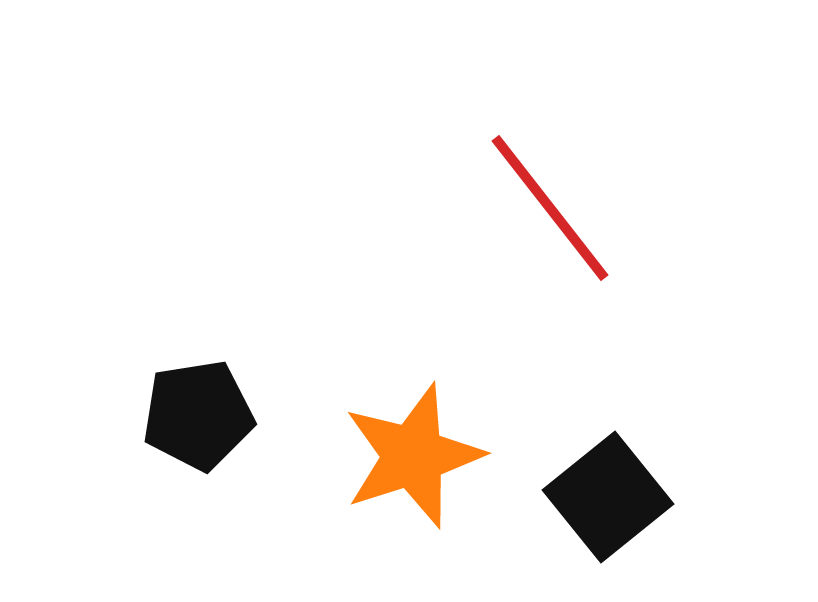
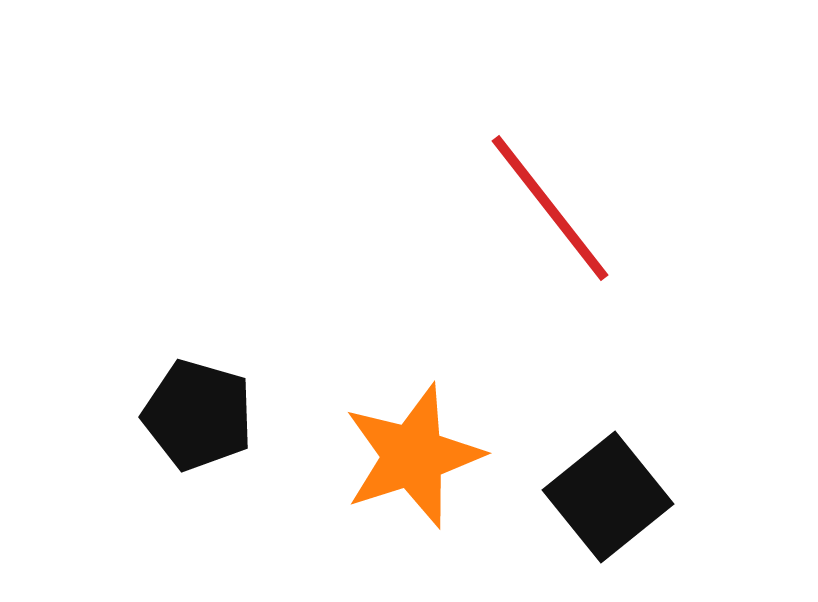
black pentagon: rotated 25 degrees clockwise
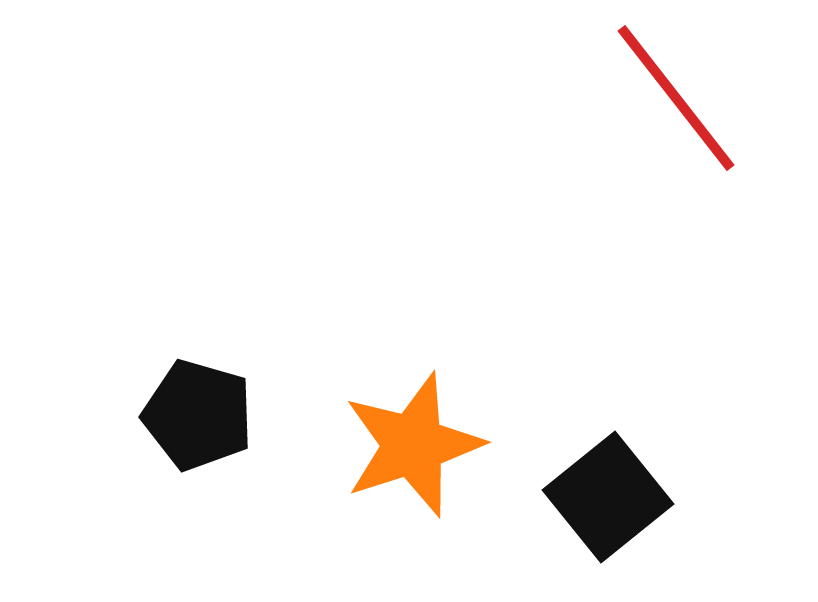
red line: moved 126 px right, 110 px up
orange star: moved 11 px up
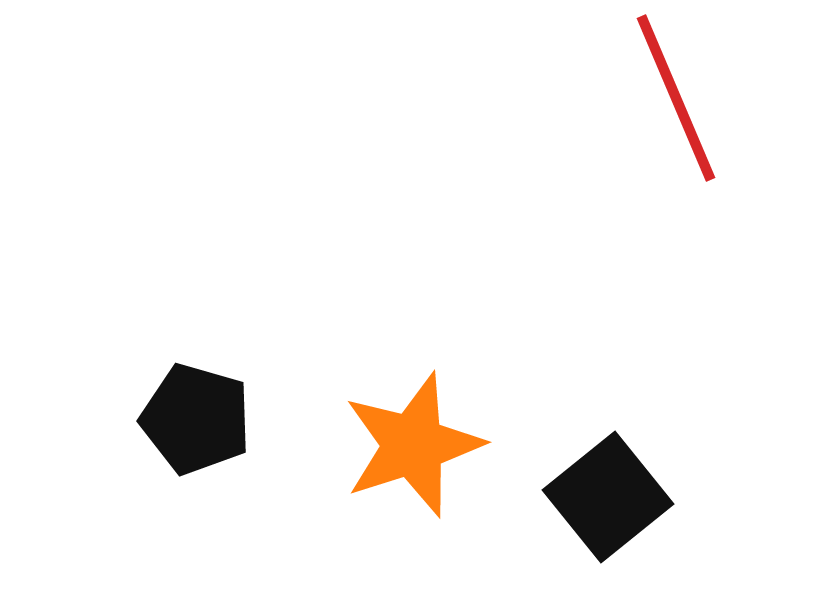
red line: rotated 15 degrees clockwise
black pentagon: moved 2 px left, 4 px down
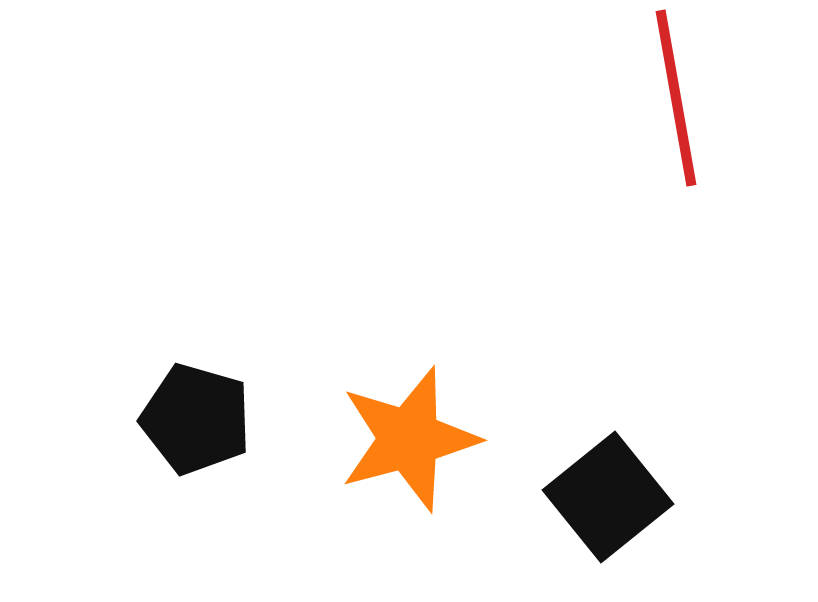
red line: rotated 13 degrees clockwise
orange star: moved 4 px left, 6 px up; rotated 3 degrees clockwise
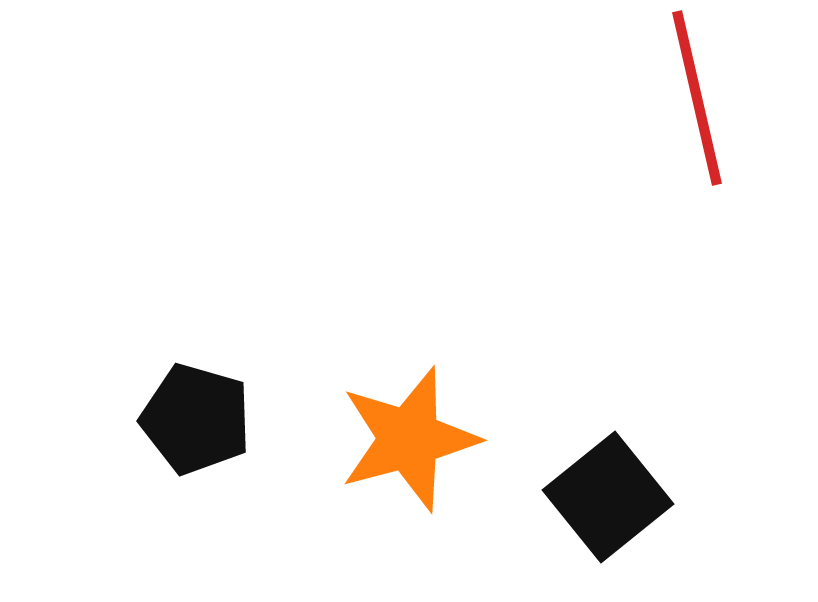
red line: moved 21 px right; rotated 3 degrees counterclockwise
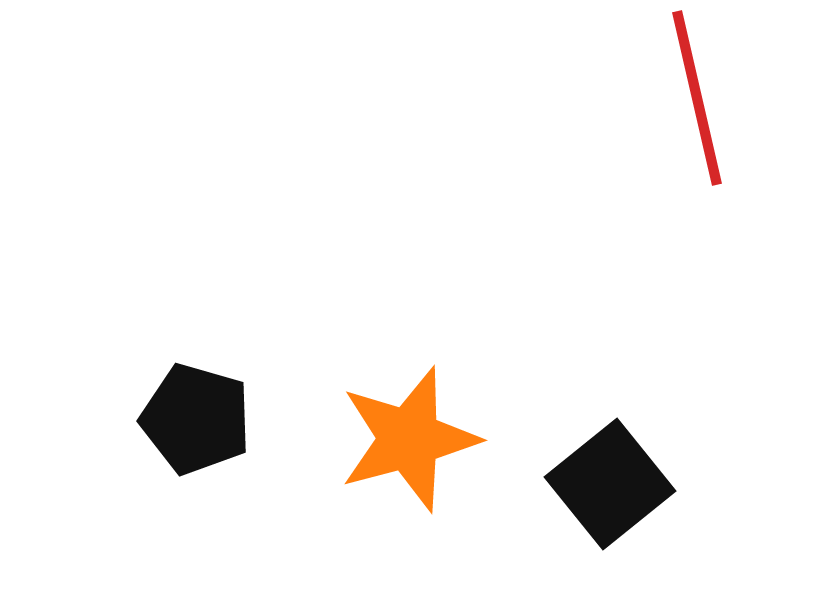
black square: moved 2 px right, 13 px up
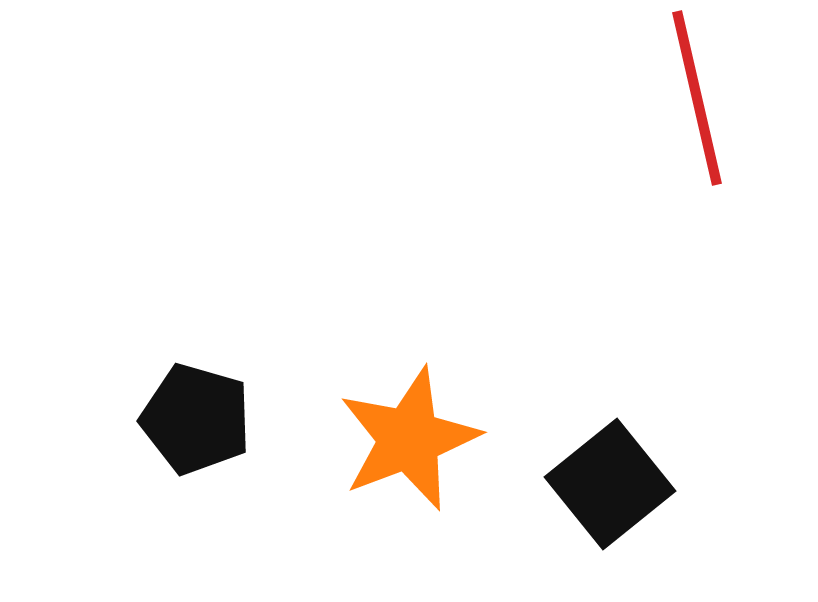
orange star: rotated 6 degrees counterclockwise
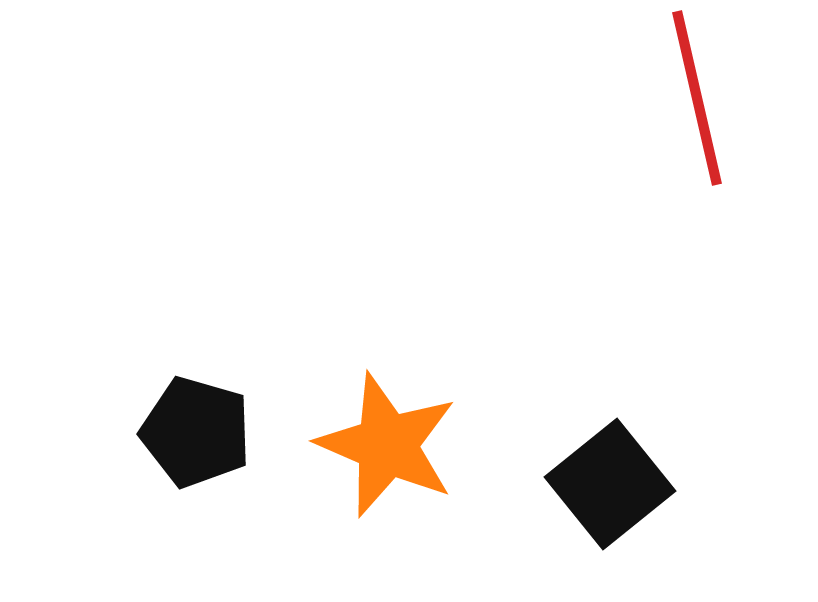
black pentagon: moved 13 px down
orange star: moved 22 px left, 6 px down; rotated 28 degrees counterclockwise
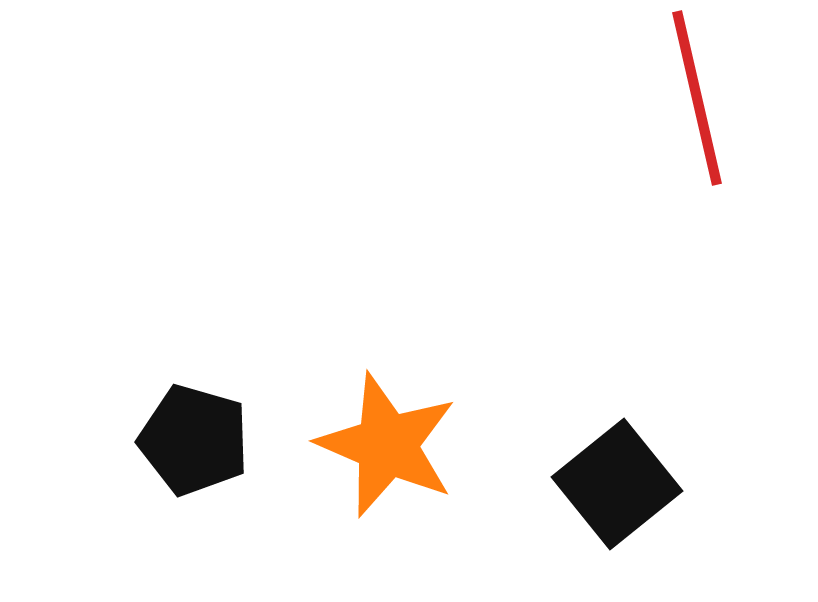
black pentagon: moved 2 px left, 8 px down
black square: moved 7 px right
